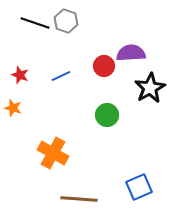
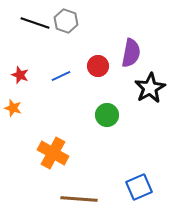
purple semicircle: rotated 104 degrees clockwise
red circle: moved 6 px left
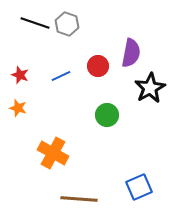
gray hexagon: moved 1 px right, 3 px down
orange star: moved 5 px right
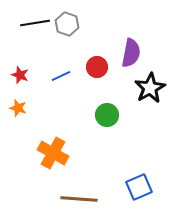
black line: rotated 28 degrees counterclockwise
red circle: moved 1 px left, 1 px down
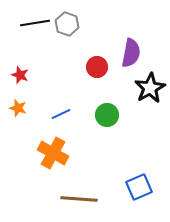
blue line: moved 38 px down
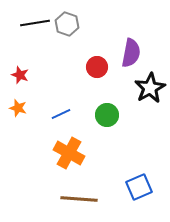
orange cross: moved 16 px right
